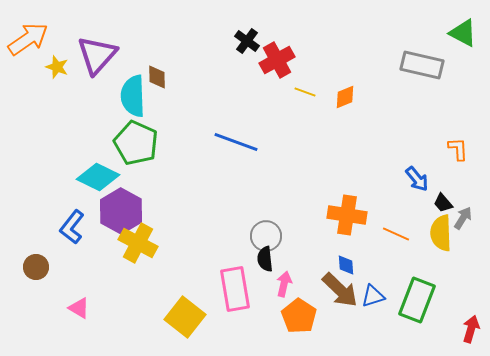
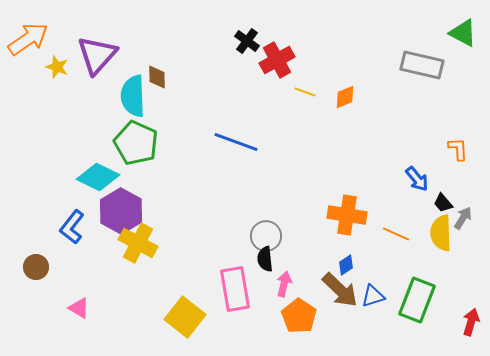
blue diamond: rotated 60 degrees clockwise
red arrow: moved 7 px up
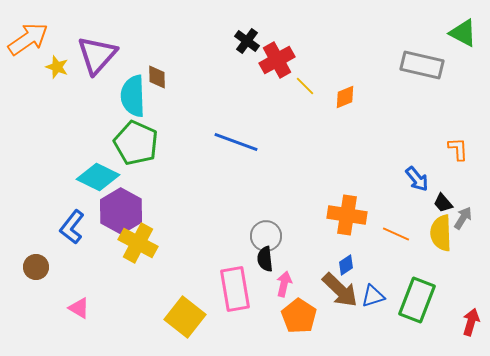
yellow line: moved 6 px up; rotated 25 degrees clockwise
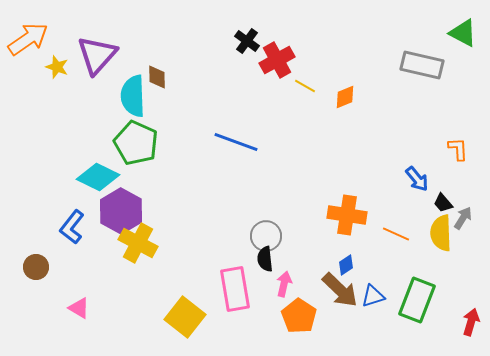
yellow line: rotated 15 degrees counterclockwise
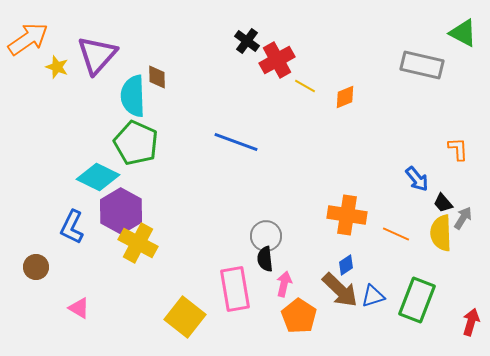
blue L-shape: rotated 12 degrees counterclockwise
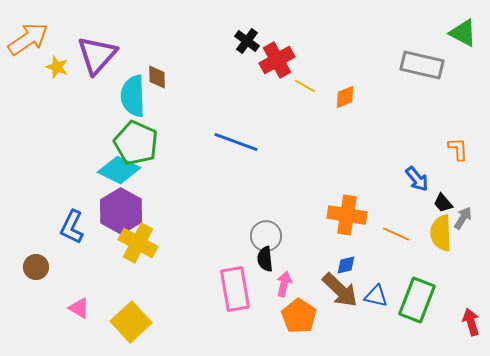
cyan diamond: moved 21 px right, 7 px up
blue diamond: rotated 20 degrees clockwise
blue triangle: moved 3 px right; rotated 30 degrees clockwise
yellow square: moved 54 px left, 5 px down; rotated 9 degrees clockwise
red arrow: rotated 32 degrees counterclockwise
